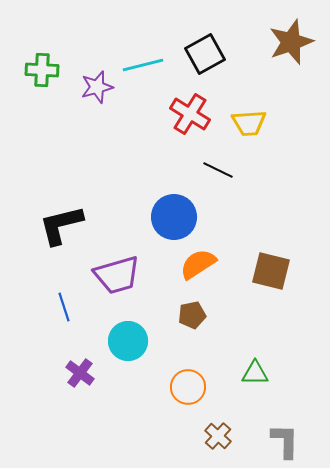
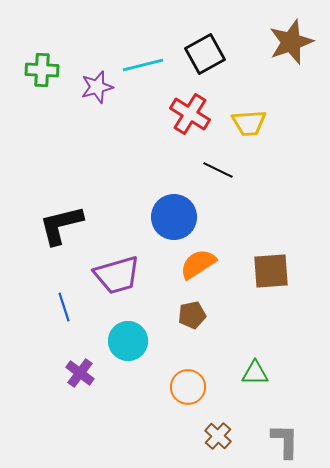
brown square: rotated 18 degrees counterclockwise
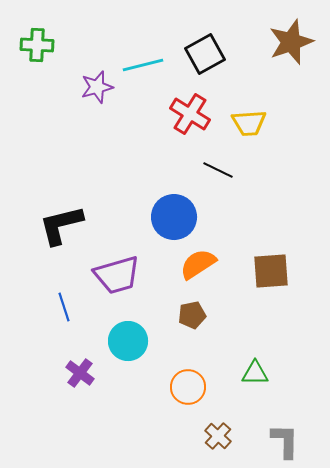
green cross: moved 5 px left, 25 px up
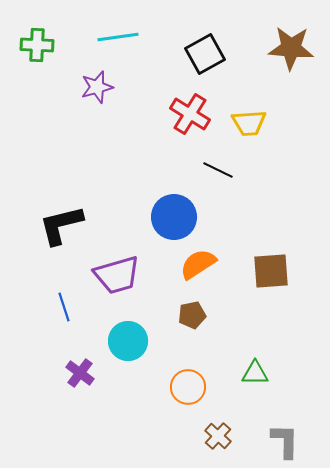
brown star: moved 6 px down; rotated 24 degrees clockwise
cyan line: moved 25 px left, 28 px up; rotated 6 degrees clockwise
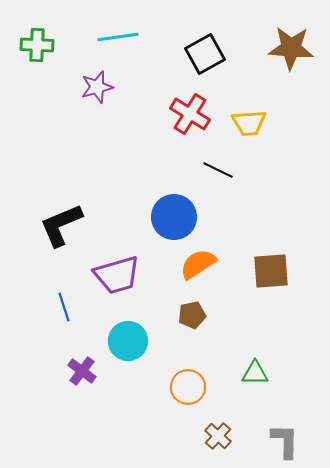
black L-shape: rotated 9 degrees counterclockwise
purple cross: moved 2 px right, 2 px up
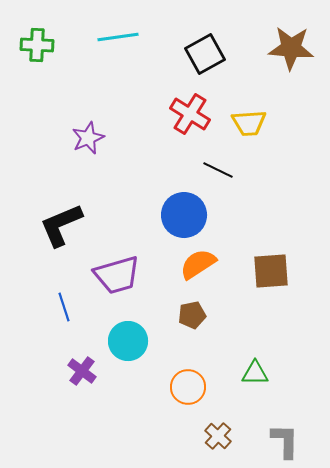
purple star: moved 9 px left, 51 px down; rotated 8 degrees counterclockwise
blue circle: moved 10 px right, 2 px up
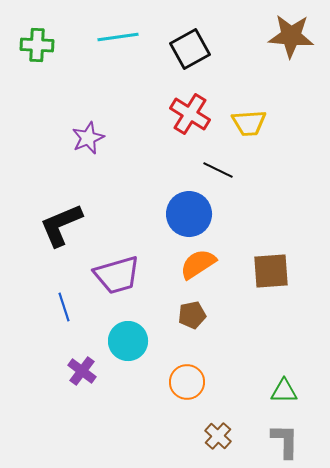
brown star: moved 12 px up
black square: moved 15 px left, 5 px up
blue circle: moved 5 px right, 1 px up
green triangle: moved 29 px right, 18 px down
orange circle: moved 1 px left, 5 px up
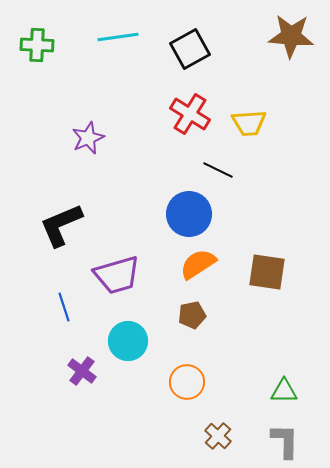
brown square: moved 4 px left, 1 px down; rotated 12 degrees clockwise
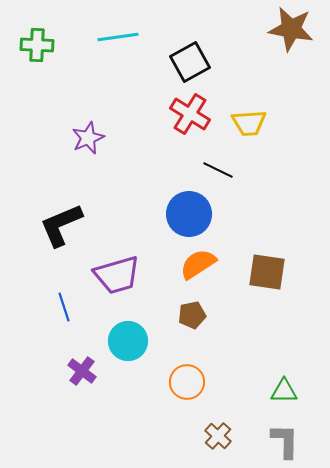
brown star: moved 7 px up; rotated 6 degrees clockwise
black square: moved 13 px down
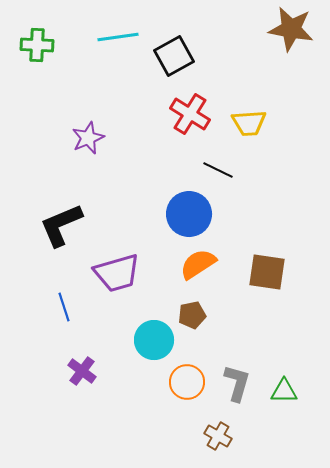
black square: moved 16 px left, 6 px up
purple trapezoid: moved 2 px up
cyan circle: moved 26 px right, 1 px up
brown cross: rotated 12 degrees counterclockwise
gray L-shape: moved 48 px left, 58 px up; rotated 15 degrees clockwise
